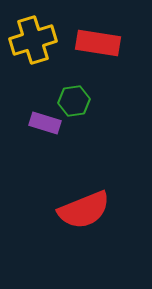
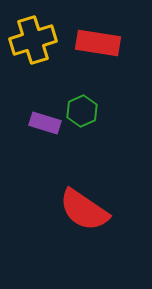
green hexagon: moved 8 px right, 10 px down; rotated 16 degrees counterclockwise
red semicircle: rotated 56 degrees clockwise
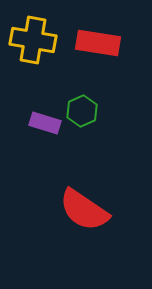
yellow cross: rotated 27 degrees clockwise
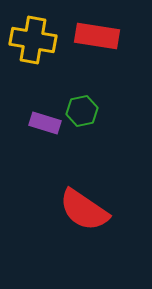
red rectangle: moved 1 px left, 7 px up
green hexagon: rotated 12 degrees clockwise
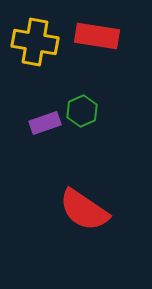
yellow cross: moved 2 px right, 2 px down
green hexagon: rotated 12 degrees counterclockwise
purple rectangle: rotated 36 degrees counterclockwise
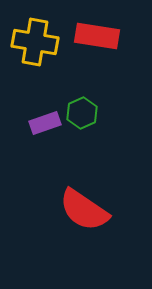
green hexagon: moved 2 px down
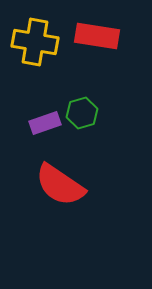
green hexagon: rotated 8 degrees clockwise
red semicircle: moved 24 px left, 25 px up
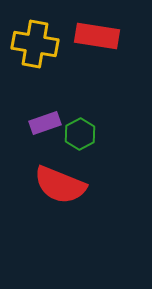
yellow cross: moved 2 px down
green hexagon: moved 2 px left, 21 px down; rotated 12 degrees counterclockwise
red semicircle: rotated 12 degrees counterclockwise
